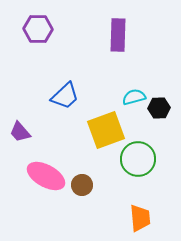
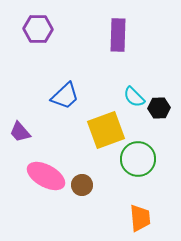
cyan semicircle: rotated 120 degrees counterclockwise
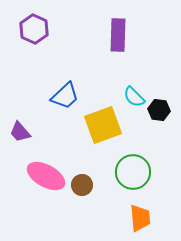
purple hexagon: moved 4 px left; rotated 24 degrees clockwise
black hexagon: moved 2 px down; rotated 10 degrees clockwise
yellow square: moved 3 px left, 5 px up
green circle: moved 5 px left, 13 px down
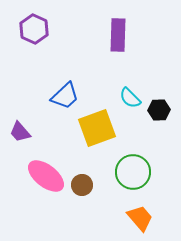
cyan semicircle: moved 4 px left, 1 px down
black hexagon: rotated 10 degrees counterclockwise
yellow square: moved 6 px left, 3 px down
pink ellipse: rotated 9 degrees clockwise
orange trapezoid: rotated 36 degrees counterclockwise
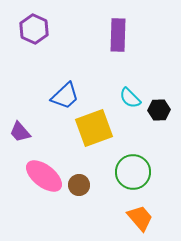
yellow square: moved 3 px left
pink ellipse: moved 2 px left
brown circle: moved 3 px left
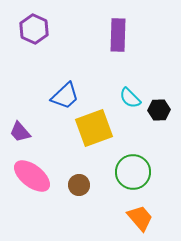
pink ellipse: moved 12 px left
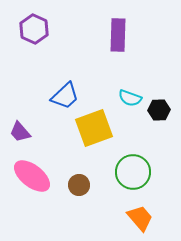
cyan semicircle: rotated 25 degrees counterclockwise
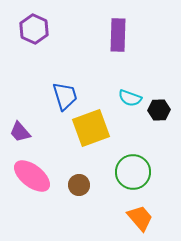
blue trapezoid: rotated 64 degrees counterclockwise
yellow square: moved 3 px left
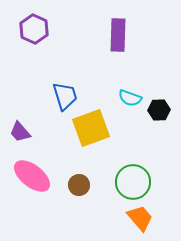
green circle: moved 10 px down
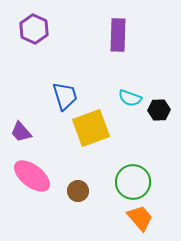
purple trapezoid: moved 1 px right
brown circle: moved 1 px left, 6 px down
